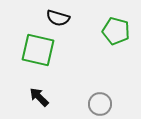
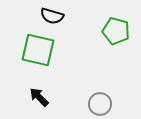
black semicircle: moved 6 px left, 2 px up
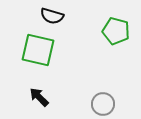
gray circle: moved 3 px right
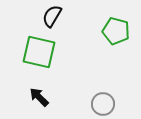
black semicircle: rotated 105 degrees clockwise
green square: moved 1 px right, 2 px down
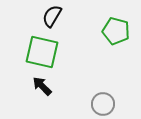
green square: moved 3 px right
black arrow: moved 3 px right, 11 px up
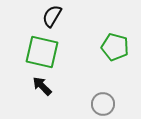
green pentagon: moved 1 px left, 16 px down
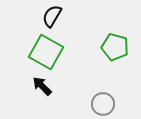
green square: moved 4 px right; rotated 16 degrees clockwise
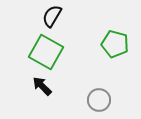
green pentagon: moved 3 px up
gray circle: moved 4 px left, 4 px up
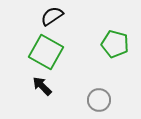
black semicircle: rotated 25 degrees clockwise
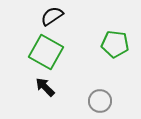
green pentagon: rotated 8 degrees counterclockwise
black arrow: moved 3 px right, 1 px down
gray circle: moved 1 px right, 1 px down
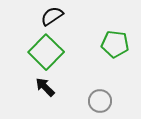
green square: rotated 16 degrees clockwise
